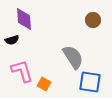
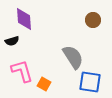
black semicircle: moved 1 px down
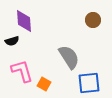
purple diamond: moved 2 px down
gray semicircle: moved 4 px left
blue square: moved 1 px left, 1 px down; rotated 15 degrees counterclockwise
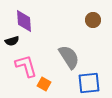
pink L-shape: moved 4 px right, 5 px up
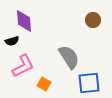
pink L-shape: moved 3 px left; rotated 80 degrees clockwise
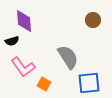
gray semicircle: moved 1 px left
pink L-shape: moved 1 px down; rotated 80 degrees clockwise
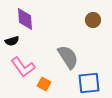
purple diamond: moved 1 px right, 2 px up
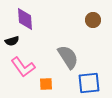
orange square: moved 2 px right; rotated 32 degrees counterclockwise
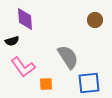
brown circle: moved 2 px right
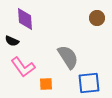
brown circle: moved 2 px right, 2 px up
black semicircle: rotated 40 degrees clockwise
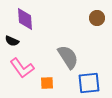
pink L-shape: moved 1 px left, 1 px down
orange square: moved 1 px right, 1 px up
